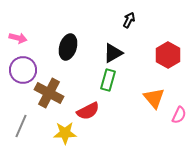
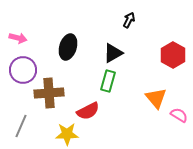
red hexagon: moved 5 px right
green rectangle: moved 1 px down
brown cross: rotated 32 degrees counterclockwise
orange triangle: moved 2 px right
pink semicircle: rotated 84 degrees counterclockwise
yellow star: moved 2 px right, 1 px down
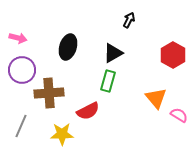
purple circle: moved 1 px left
yellow star: moved 5 px left
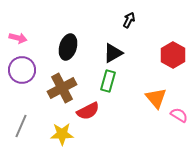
brown cross: moved 13 px right, 5 px up; rotated 24 degrees counterclockwise
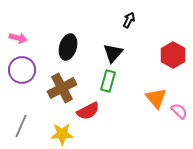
black triangle: rotated 20 degrees counterclockwise
pink semicircle: moved 4 px up; rotated 12 degrees clockwise
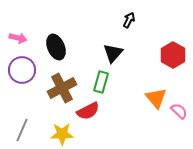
black ellipse: moved 12 px left; rotated 40 degrees counterclockwise
green rectangle: moved 7 px left, 1 px down
gray line: moved 1 px right, 4 px down
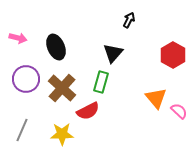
purple circle: moved 4 px right, 9 px down
brown cross: rotated 20 degrees counterclockwise
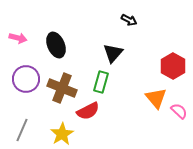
black arrow: rotated 91 degrees clockwise
black ellipse: moved 2 px up
red hexagon: moved 11 px down
brown cross: rotated 20 degrees counterclockwise
yellow star: rotated 30 degrees counterclockwise
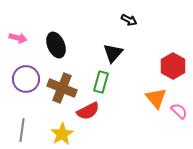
gray line: rotated 15 degrees counterclockwise
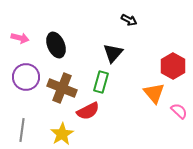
pink arrow: moved 2 px right
purple circle: moved 2 px up
orange triangle: moved 2 px left, 5 px up
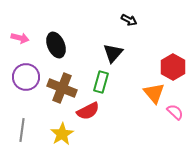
red hexagon: moved 1 px down
pink semicircle: moved 4 px left, 1 px down
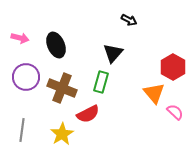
red semicircle: moved 3 px down
